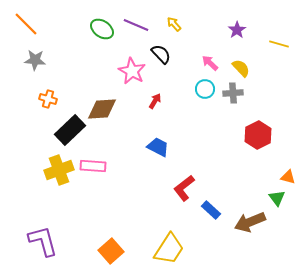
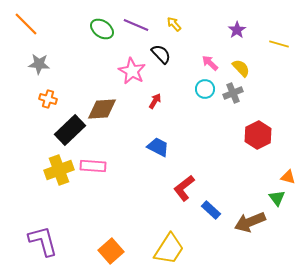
gray star: moved 4 px right, 4 px down
gray cross: rotated 18 degrees counterclockwise
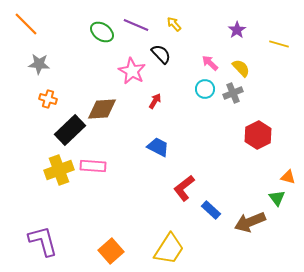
green ellipse: moved 3 px down
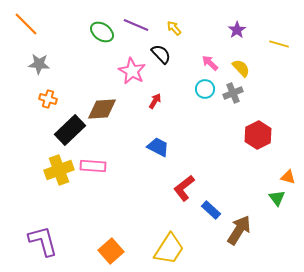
yellow arrow: moved 4 px down
brown arrow: moved 11 px left, 8 px down; rotated 144 degrees clockwise
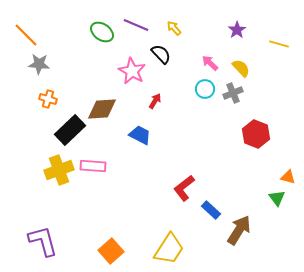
orange line: moved 11 px down
red hexagon: moved 2 px left, 1 px up; rotated 12 degrees counterclockwise
blue trapezoid: moved 18 px left, 12 px up
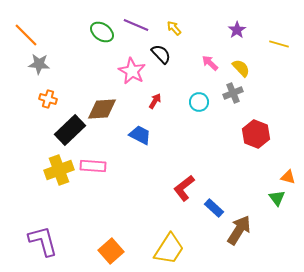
cyan circle: moved 6 px left, 13 px down
blue rectangle: moved 3 px right, 2 px up
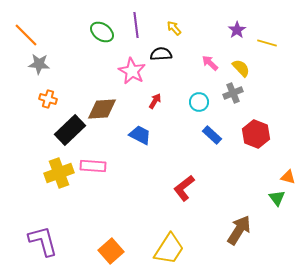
purple line: rotated 60 degrees clockwise
yellow line: moved 12 px left, 1 px up
black semicircle: rotated 50 degrees counterclockwise
yellow cross: moved 3 px down
blue rectangle: moved 2 px left, 73 px up
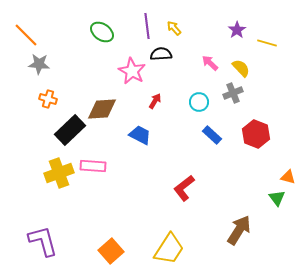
purple line: moved 11 px right, 1 px down
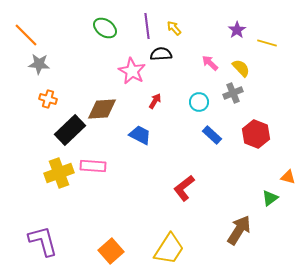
green ellipse: moved 3 px right, 4 px up
green triangle: moved 7 px left; rotated 30 degrees clockwise
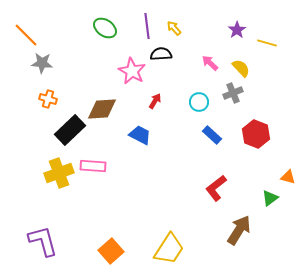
gray star: moved 3 px right, 1 px up
red L-shape: moved 32 px right
